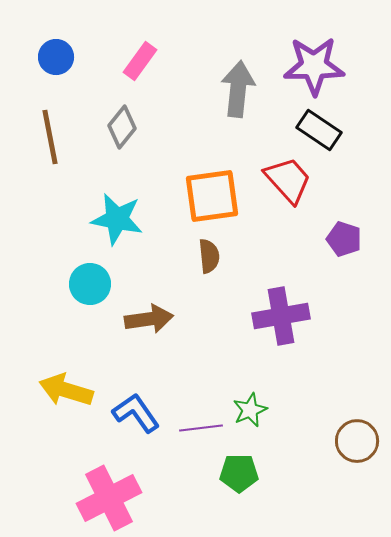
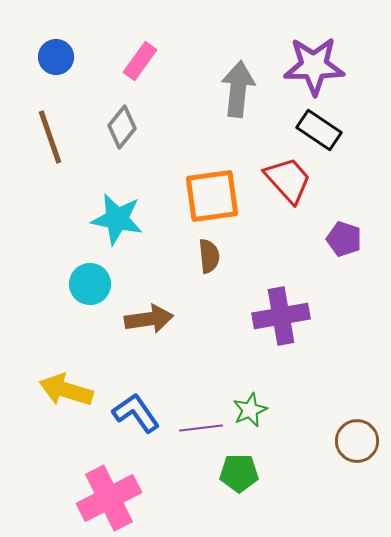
brown line: rotated 8 degrees counterclockwise
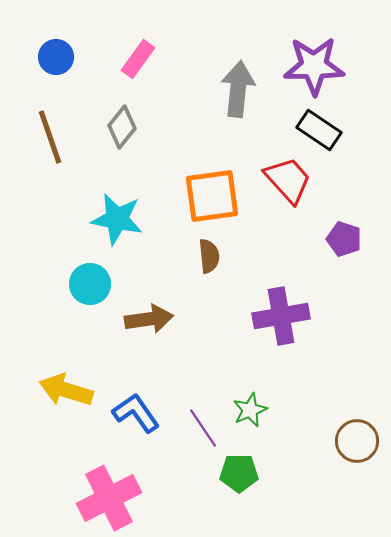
pink rectangle: moved 2 px left, 2 px up
purple line: moved 2 px right; rotated 63 degrees clockwise
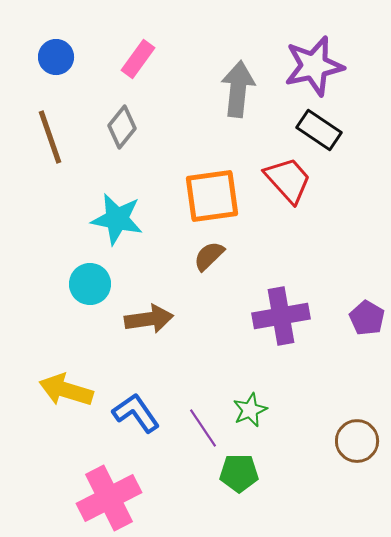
purple star: rotated 12 degrees counterclockwise
purple pentagon: moved 23 px right, 79 px down; rotated 12 degrees clockwise
brown semicircle: rotated 128 degrees counterclockwise
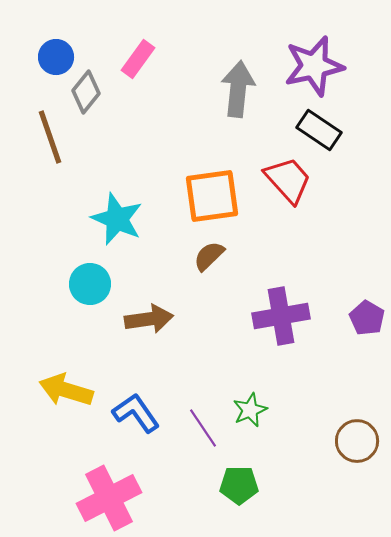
gray diamond: moved 36 px left, 35 px up
cyan star: rotated 12 degrees clockwise
green pentagon: moved 12 px down
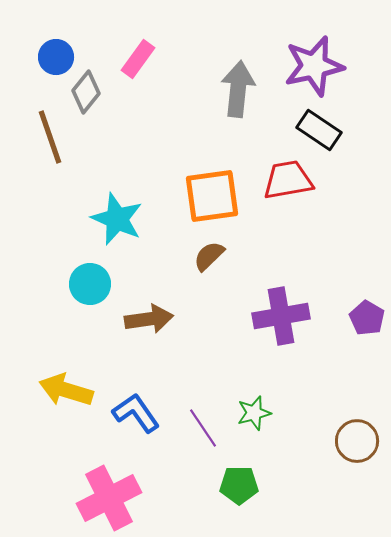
red trapezoid: rotated 58 degrees counterclockwise
green star: moved 4 px right, 3 px down; rotated 8 degrees clockwise
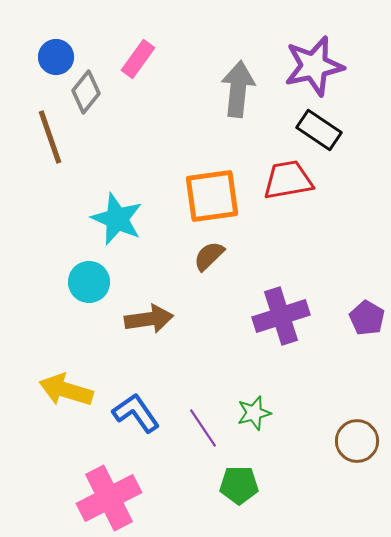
cyan circle: moved 1 px left, 2 px up
purple cross: rotated 8 degrees counterclockwise
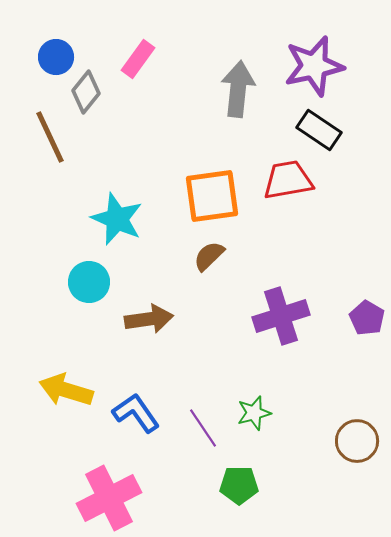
brown line: rotated 6 degrees counterclockwise
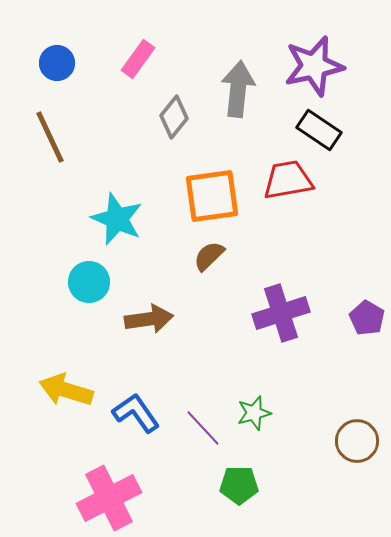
blue circle: moved 1 px right, 6 px down
gray diamond: moved 88 px right, 25 px down
purple cross: moved 3 px up
purple line: rotated 9 degrees counterclockwise
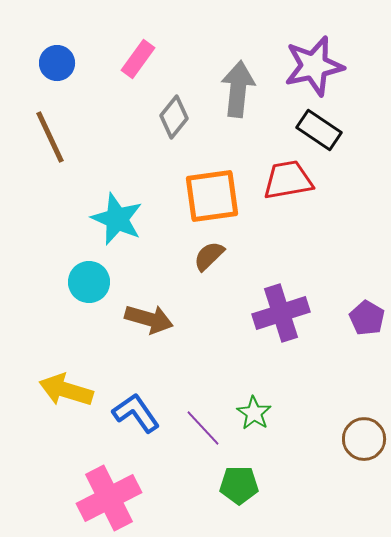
brown arrow: rotated 24 degrees clockwise
green star: rotated 24 degrees counterclockwise
brown circle: moved 7 px right, 2 px up
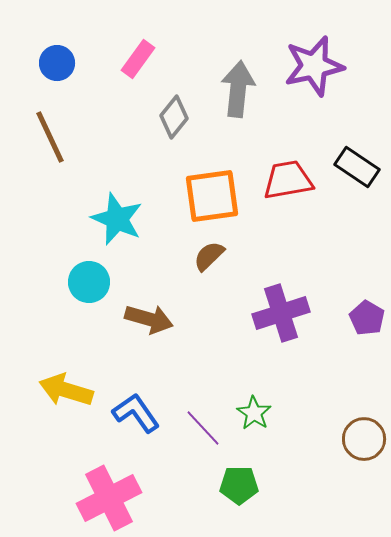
black rectangle: moved 38 px right, 37 px down
